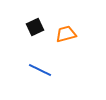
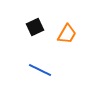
orange trapezoid: moved 1 px right; rotated 135 degrees clockwise
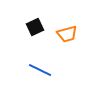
orange trapezoid: rotated 45 degrees clockwise
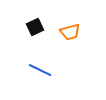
orange trapezoid: moved 3 px right, 2 px up
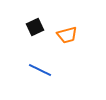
orange trapezoid: moved 3 px left, 3 px down
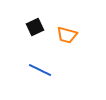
orange trapezoid: rotated 30 degrees clockwise
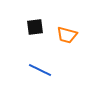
black square: rotated 18 degrees clockwise
